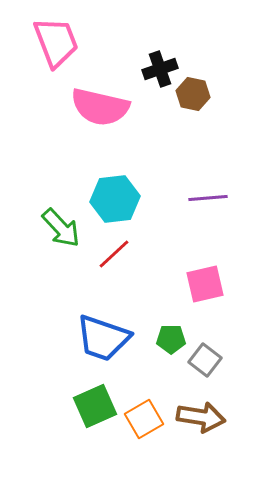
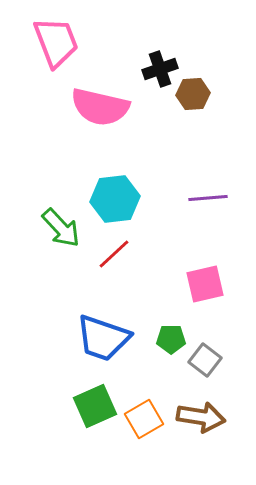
brown hexagon: rotated 16 degrees counterclockwise
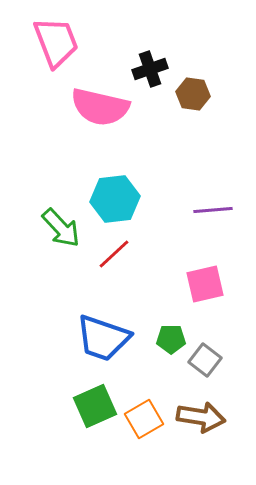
black cross: moved 10 px left
brown hexagon: rotated 12 degrees clockwise
purple line: moved 5 px right, 12 px down
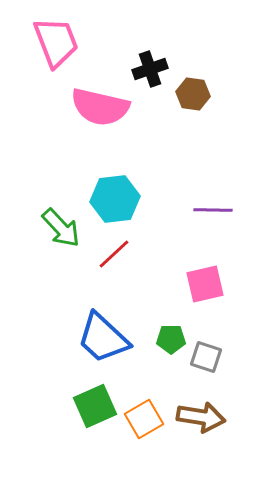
purple line: rotated 6 degrees clockwise
blue trapezoid: rotated 24 degrees clockwise
gray square: moved 1 px right, 3 px up; rotated 20 degrees counterclockwise
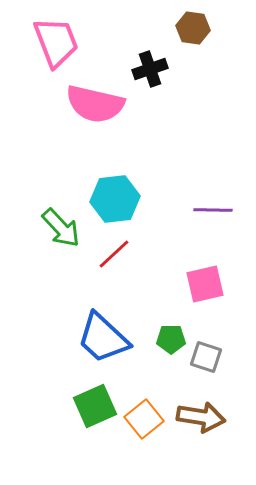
brown hexagon: moved 66 px up
pink semicircle: moved 5 px left, 3 px up
orange square: rotated 9 degrees counterclockwise
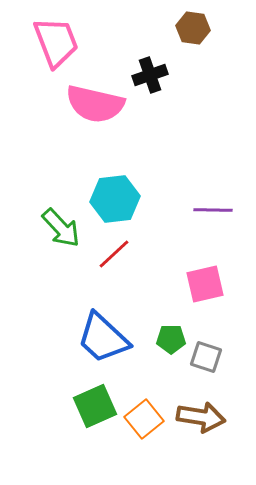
black cross: moved 6 px down
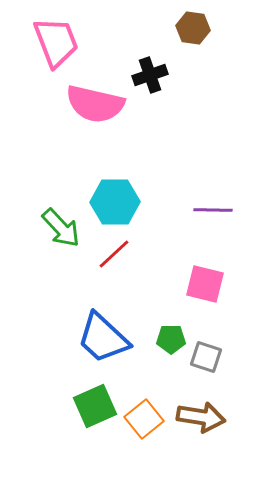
cyan hexagon: moved 3 px down; rotated 6 degrees clockwise
pink square: rotated 27 degrees clockwise
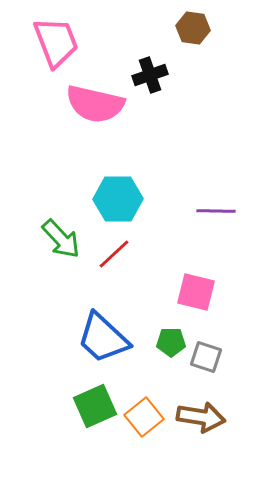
cyan hexagon: moved 3 px right, 3 px up
purple line: moved 3 px right, 1 px down
green arrow: moved 11 px down
pink square: moved 9 px left, 8 px down
green pentagon: moved 3 px down
orange square: moved 2 px up
